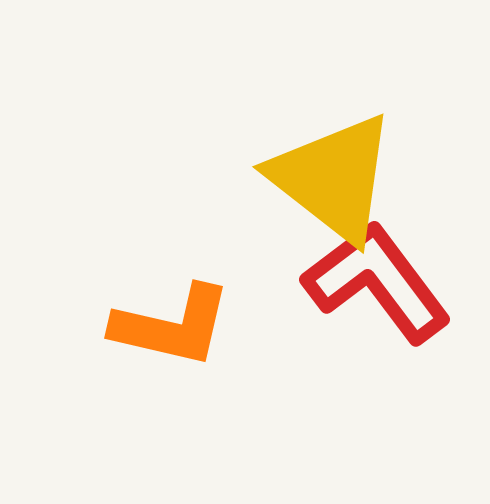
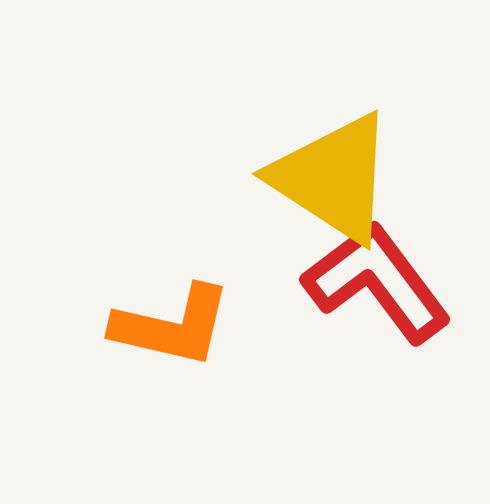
yellow triangle: rotated 5 degrees counterclockwise
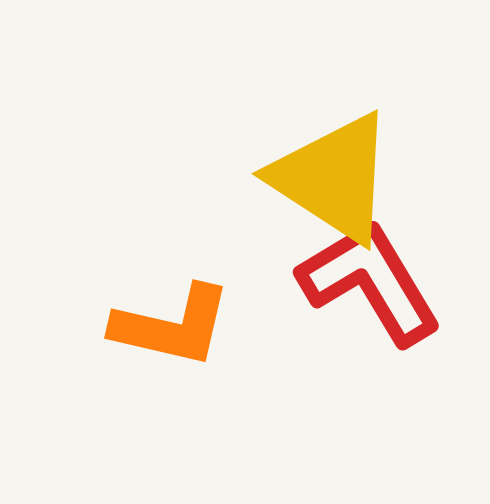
red L-shape: moved 7 px left; rotated 6 degrees clockwise
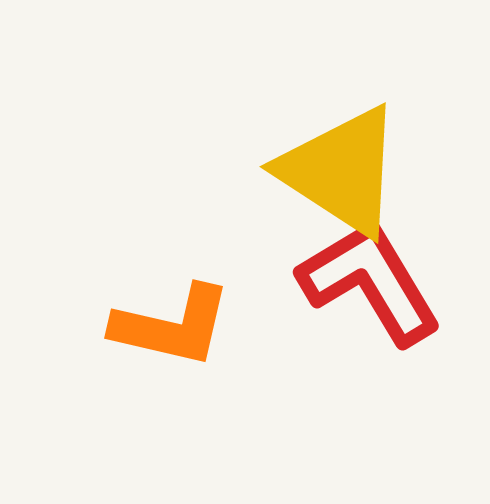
yellow triangle: moved 8 px right, 7 px up
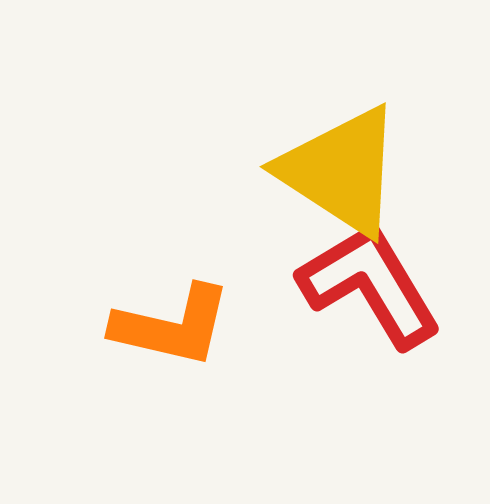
red L-shape: moved 3 px down
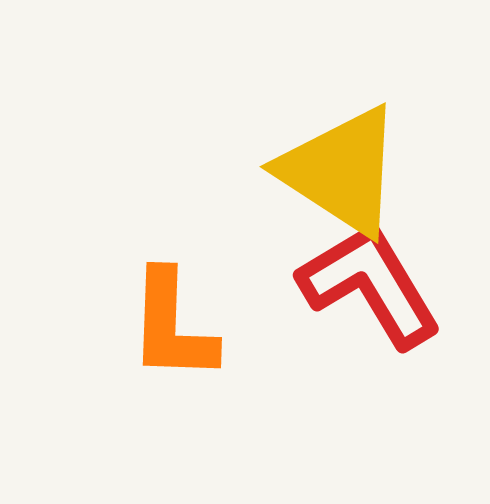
orange L-shape: rotated 79 degrees clockwise
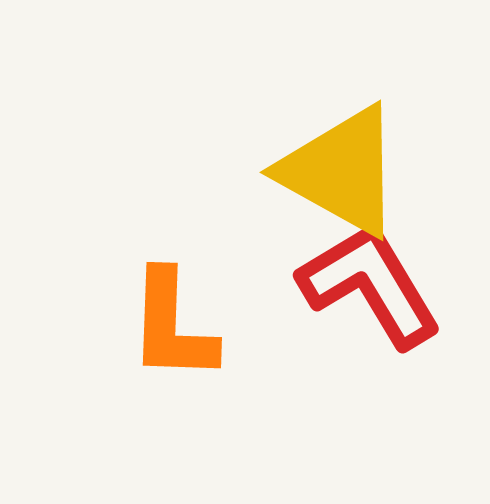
yellow triangle: rotated 4 degrees counterclockwise
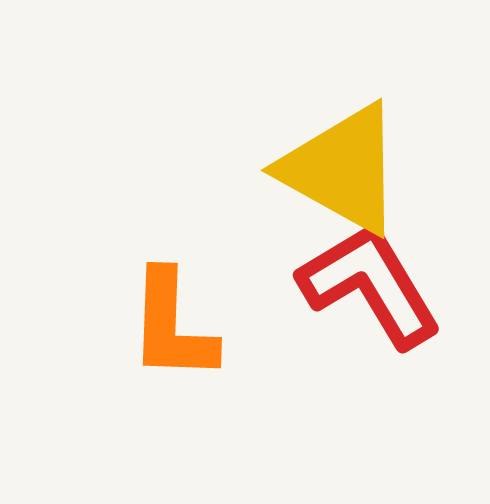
yellow triangle: moved 1 px right, 2 px up
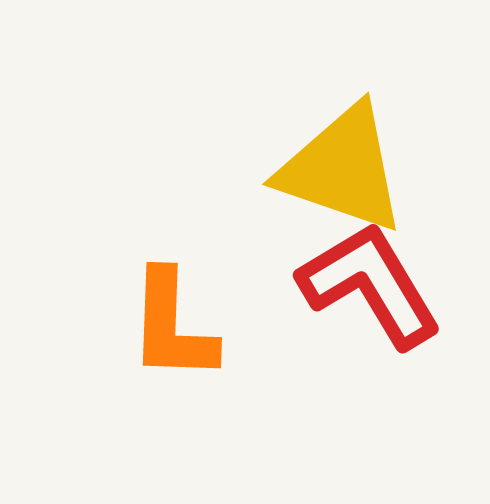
yellow triangle: rotated 10 degrees counterclockwise
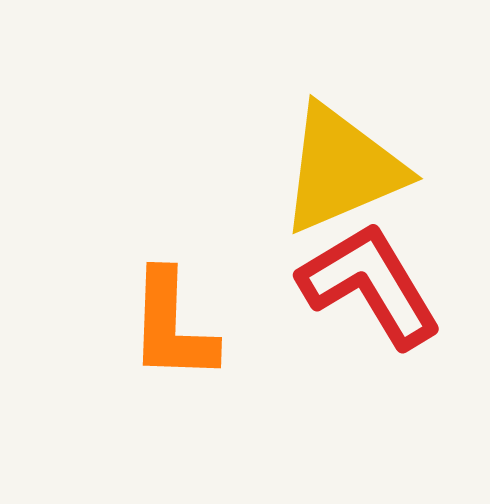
yellow triangle: rotated 42 degrees counterclockwise
